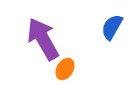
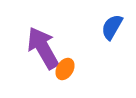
purple arrow: moved 9 px down
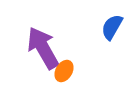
orange ellipse: moved 1 px left, 2 px down
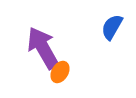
orange ellipse: moved 4 px left, 1 px down
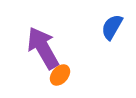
orange ellipse: moved 3 px down; rotated 10 degrees clockwise
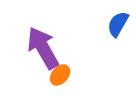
blue semicircle: moved 6 px right, 3 px up
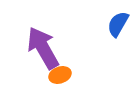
orange ellipse: rotated 30 degrees clockwise
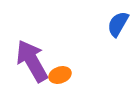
purple arrow: moved 11 px left, 13 px down
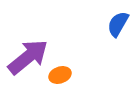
purple arrow: moved 4 px left, 4 px up; rotated 81 degrees clockwise
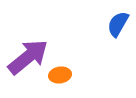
orange ellipse: rotated 10 degrees clockwise
